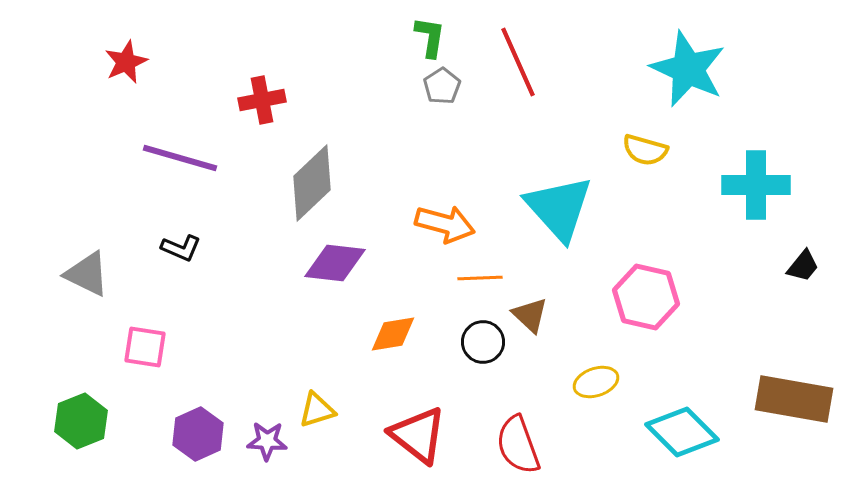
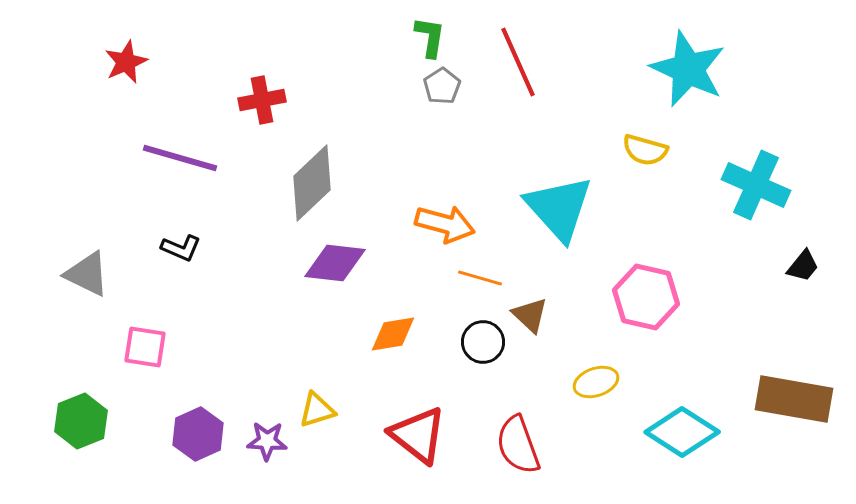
cyan cross: rotated 24 degrees clockwise
orange line: rotated 18 degrees clockwise
cyan diamond: rotated 12 degrees counterclockwise
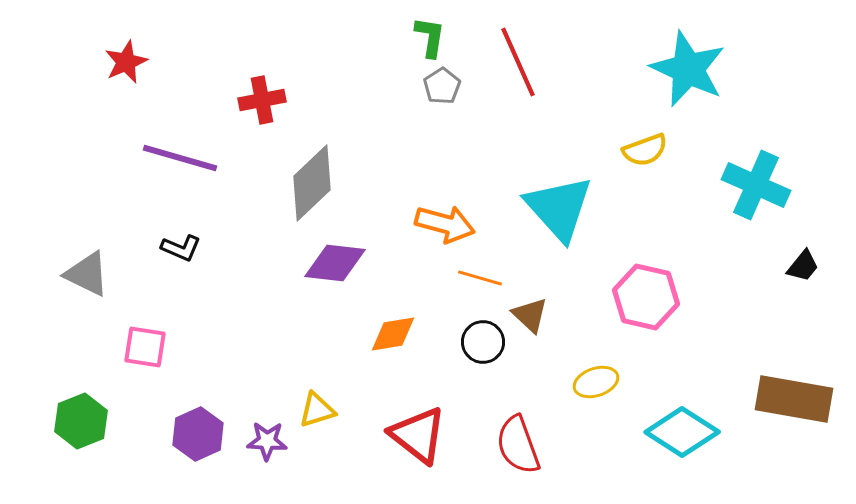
yellow semicircle: rotated 36 degrees counterclockwise
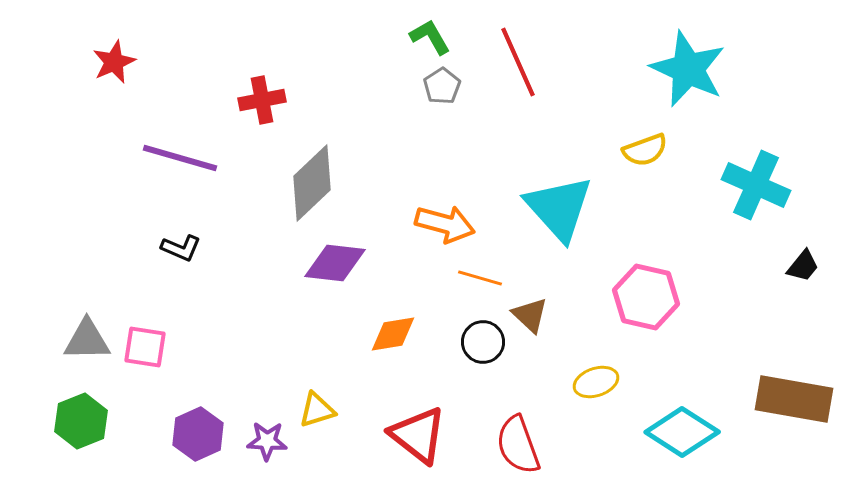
green L-shape: rotated 39 degrees counterclockwise
red star: moved 12 px left
gray triangle: moved 66 px down; rotated 27 degrees counterclockwise
